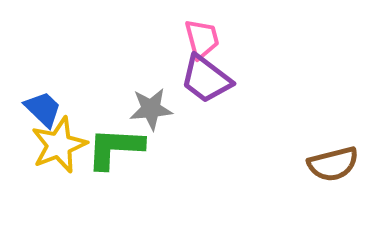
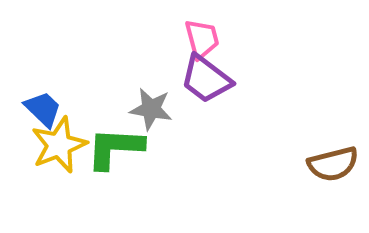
gray star: rotated 15 degrees clockwise
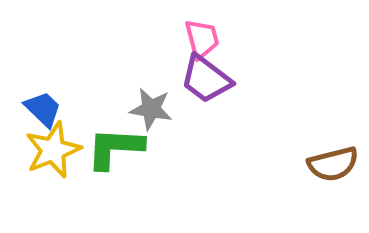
yellow star: moved 6 px left, 5 px down
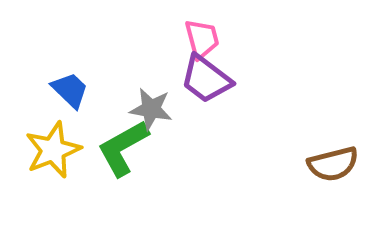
blue trapezoid: moved 27 px right, 19 px up
green L-shape: moved 8 px right; rotated 32 degrees counterclockwise
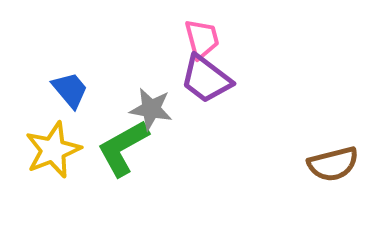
blue trapezoid: rotated 6 degrees clockwise
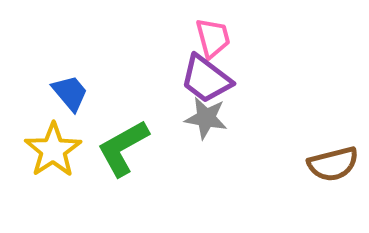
pink trapezoid: moved 11 px right, 1 px up
blue trapezoid: moved 3 px down
gray star: moved 55 px right, 9 px down
yellow star: rotated 12 degrees counterclockwise
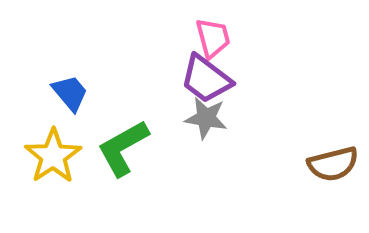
yellow star: moved 6 px down
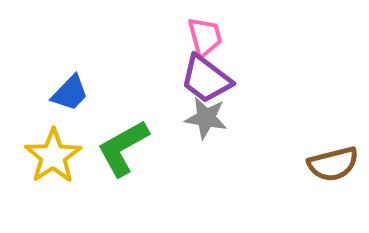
pink trapezoid: moved 8 px left, 1 px up
blue trapezoid: rotated 84 degrees clockwise
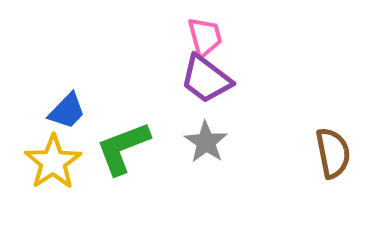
blue trapezoid: moved 3 px left, 18 px down
gray star: moved 24 px down; rotated 24 degrees clockwise
green L-shape: rotated 8 degrees clockwise
yellow star: moved 6 px down
brown semicircle: moved 11 px up; rotated 87 degrees counterclockwise
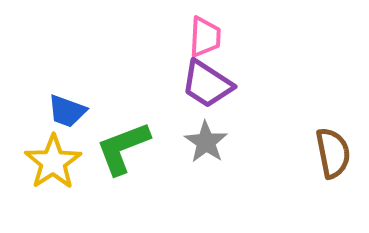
pink trapezoid: rotated 18 degrees clockwise
purple trapezoid: moved 1 px right, 5 px down; rotated 4 degrees counterclockwise
blue trapezoid: rotated 66 degrees clockwise
